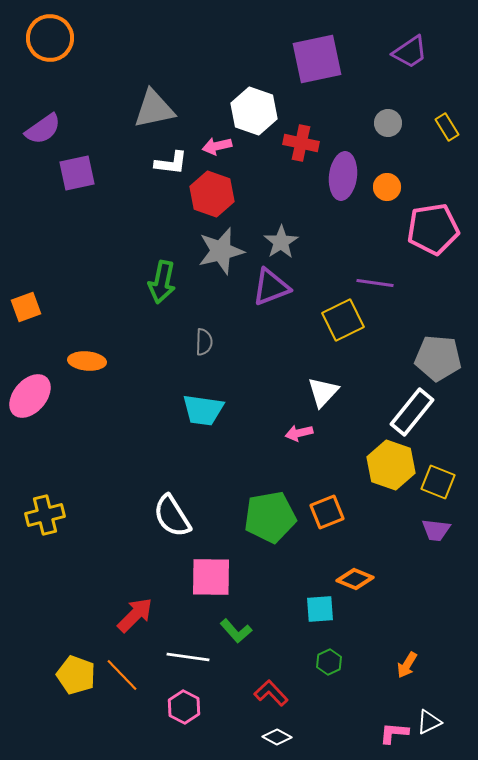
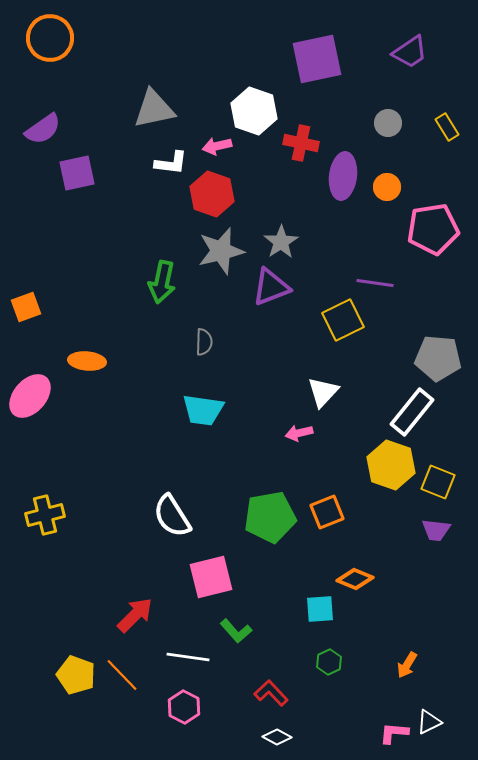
pink square at (211, 577): rotated 15 degrees counterclockwise
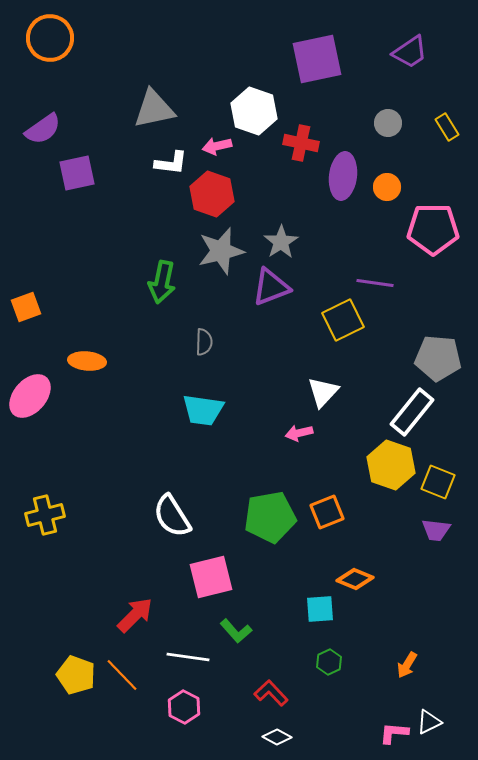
pink pentagon at (433, 229): rotated 9 degrees clockwise
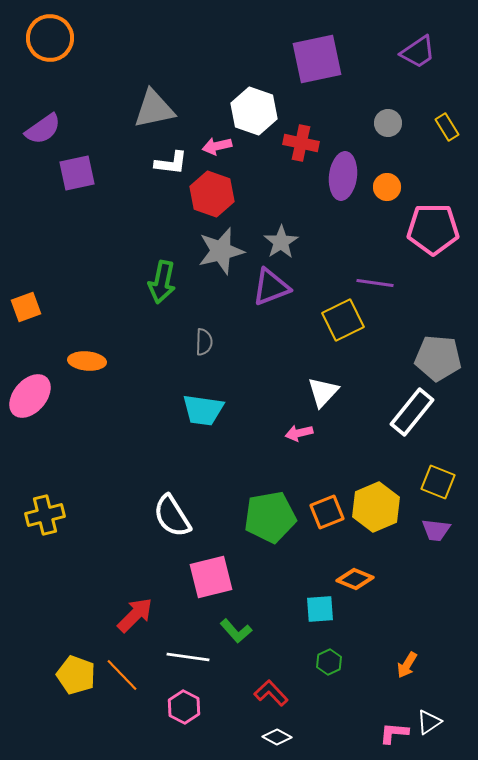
purple trapezoid at (410, 52): moved 8 px right
yellow hexagon at (391, 465): moved 15 px left, 42 px down; rotated 18 degrees clockwise
white triangle at (429, 722): rotated 8 degrees counterclockwise
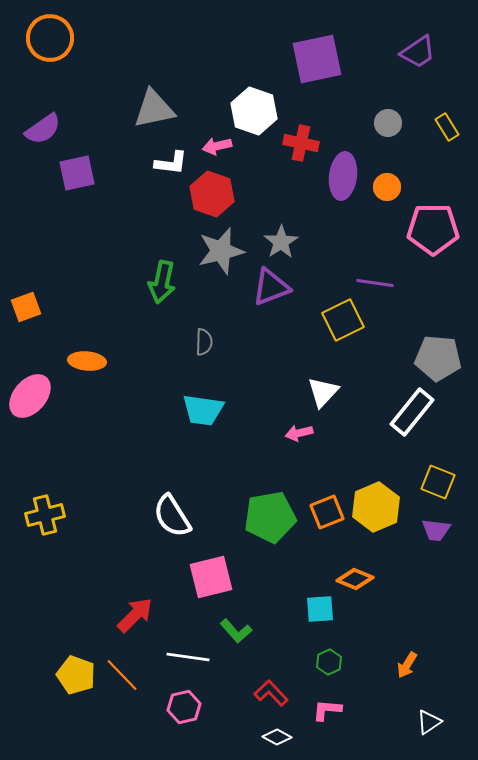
pink hexagon at (184, 707): rotated 20 degrees clockwise
pink L-shape at (394, 733): moved 67 px left, 23 px up
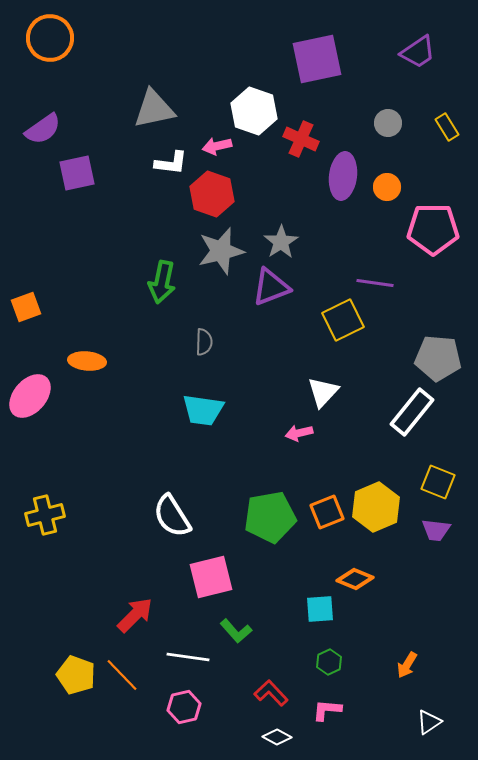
red cross at (301, 143): moved 4 px up; rotated 12 degrees clockwise
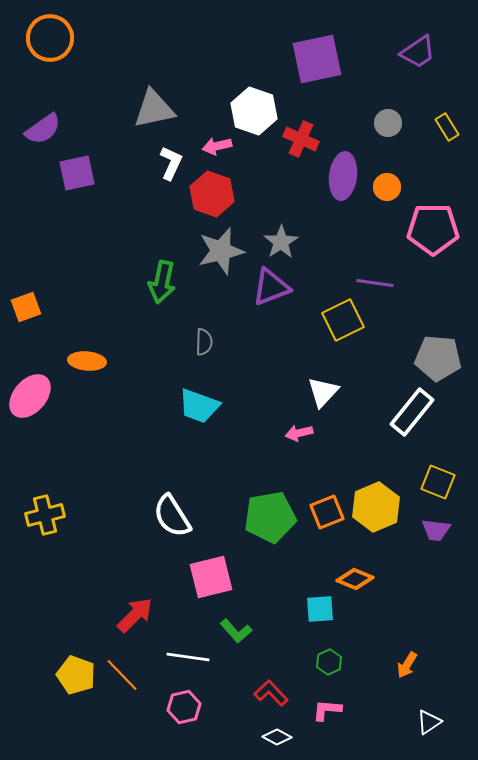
white L-shape at (171, 163): rotated 72 degrees counterclockwise
cyan trapezoid at (203, 410): moved 4 px left, 4 px up; rotated 12 degrees clockwise
